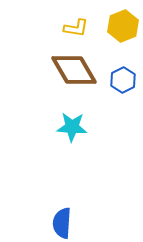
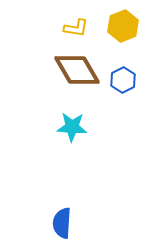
brown diamond: moved 3 px right
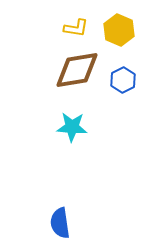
yellow hexagon: moved 4 px left, 4 px down; rotated 16 degrees counterclockwise
brown diamond: rotated 69 degrees counterclockwise
blue semicircle: moved 2 px left; rotated 12 degrees counterclockwise
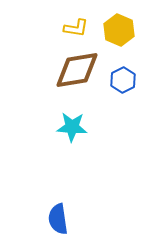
blue semicircle: moved 2 px left, 4 px up
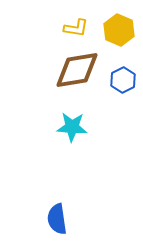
blue semicircle: moved 1 px left
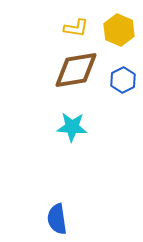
brown diamond: moved 1 px left
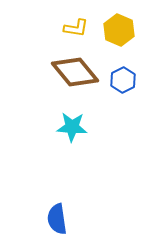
brown diamond: moved 1 px left, 2 px down; rotated 60 degrees clockwise
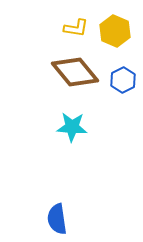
yellow hexagon: moved 4 px left, 1 px down
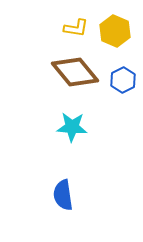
blue semicircle: moved 6 px right, 24 px up
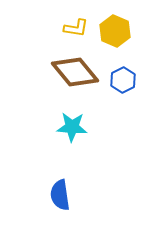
blue semicircle: moved 3 px left
